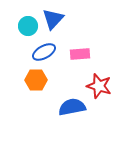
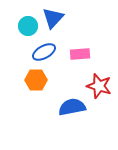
blue triangle: moved 1 px up
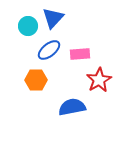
blue ellipse: moved 5 px right, 2 px up; rotated 10 degrees counterclockwise
red star: moved 6 px up; rotated 25 degrees clockwise
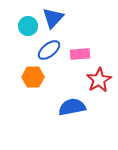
orange hexagon: moved 3 px left, 3 px up
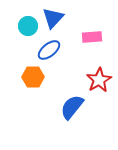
pink rectangle: moved 12 px right, 17 px up
blue semicircle: rotated 40 degrees counterclockwise
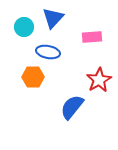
cyan circle: moved 4 px left, 1 px down
blue ellipse: moved 1 px left, 2 px down; rotated 50 degrees clockwise
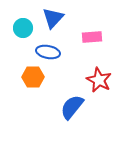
cyan circle: moved 1 px left, 1 px down
red star: rotated 15 degrees counterclockwise
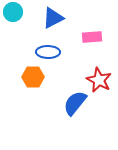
blue triangle: rotated 20 degrees clockwise
cyan circle: moved 10 px left, 16 px up
blue ellipse: rotated 10 degrees counterclockwise
blue semicircle: moved 3 px right, 4 px up
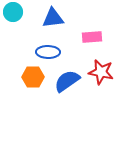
blue triangle: rotated 20 degrees clockwise
red star: moved 2 px right, 8 px up; rotated 15 degrees counterclockwise
blue semicircle: moved 8 px left, 22 px up; rotated 16 degrees clockwise
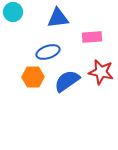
blue triangle: moved 5 px right
blue ellipse: rotated 20 degrees counterclockwise
